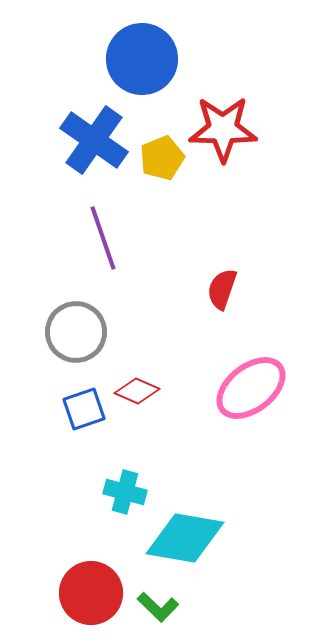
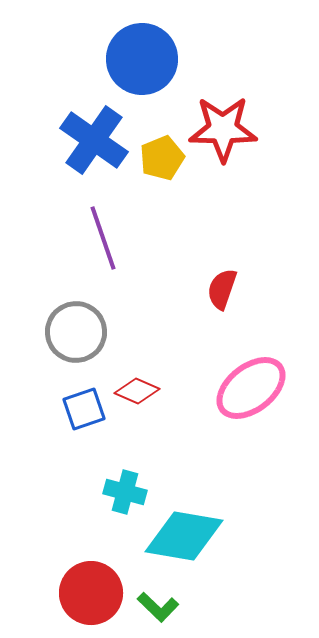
cyan diamond: moved 1 px left, 2 px up
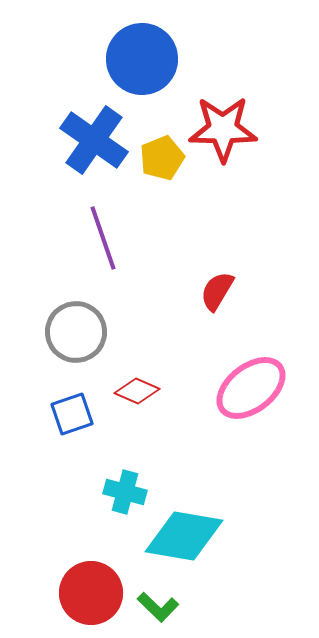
red semicircle: moved 5 px left, 2 px down; rotated 12 degrees clockwise
blue square: moved 12 px left, 5 px down
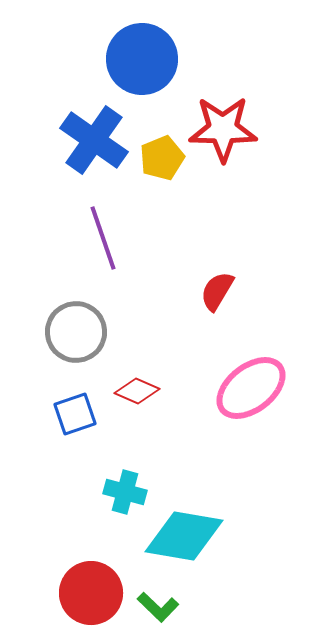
blue square: moved 3 px right
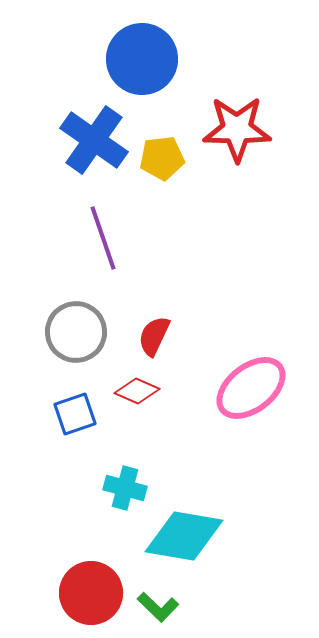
red star: moved 14 px right
yellow pentagon: rotated 15 degrees clockwise
red semicircle: moved 63 px left, 45 px down; rotated 6 degrees counterclockwise
cyan cross: moved 4 px up
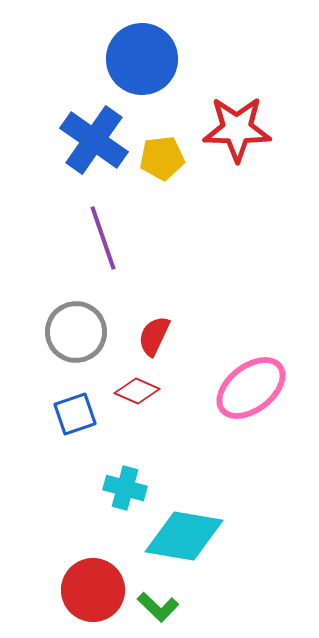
red circle: moved 2 px right, 3 px up
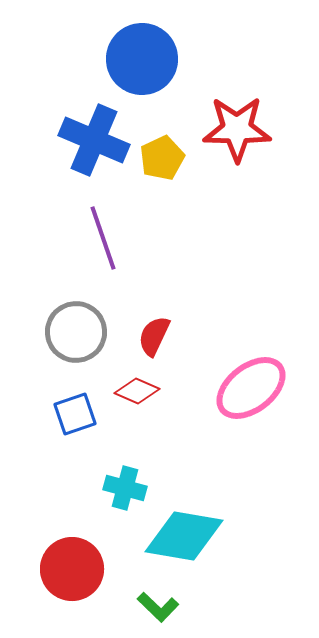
blue cross: rotated 12 degrees counterclockwise
yellow pentagon: rotated 18 degrees counterclockwise
red circle: moved 21 px left, 21 px up
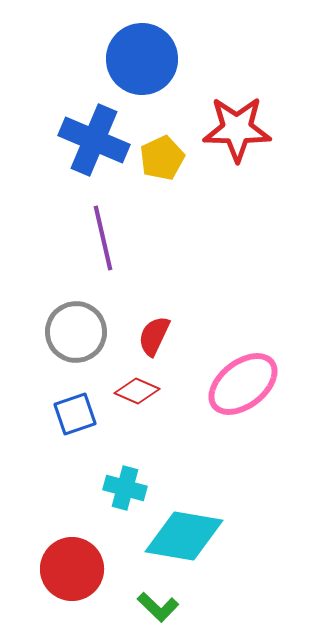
purple line: rotated 6 degrees clockwise
pink ellipse: moved 8 px left, 4 px up
